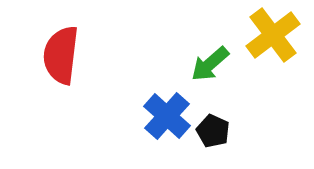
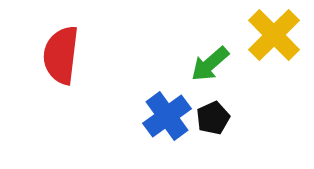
yellow cross: moved 1 px right; rotated 8 degrees counterclockwise
blue cross: rotated 12 degrees clockwise
black pentagon: moved 13 px up; rotated 24 degrees clockwise
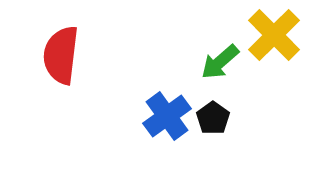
green arrow: moved 10 px right, 2 px up
black pentagon: rotated 12 degrees counterclockwise
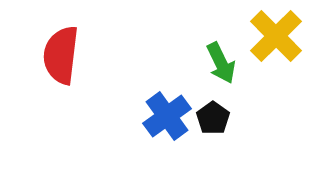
yellow cross: moved 2 px right, 1 px down
green arrow: moved 1 px right, 1 px down; rotated 75 degrees counterclockwise
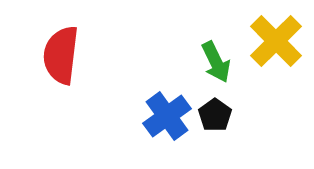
yellow cross: moved 5 px down
green arrow: moved 5 px left, 1 px up
black pentagon: moved 2 px right, 3 px up
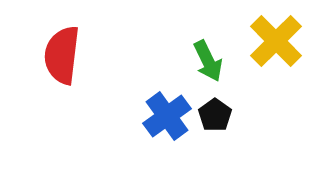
red semicircle: moved 1 px right
green arrow: moved 8 px left, 1 px up
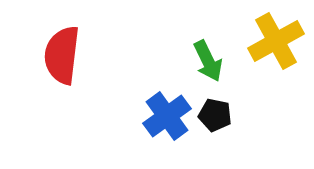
yellow cross: rotated 16 degrees clockwise
black pentagon: rotated 24 degrees counterclockwise
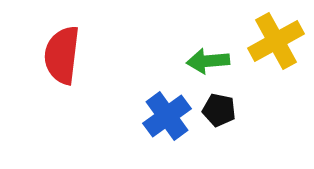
green arrow: rotated 111 degrees clockwise
black pentagon: moved 4 px right, 5 px up
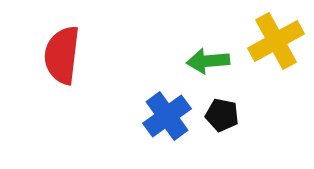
black pentagon: moved 3 px right, 5 px down
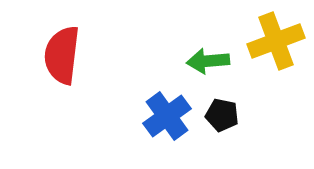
yellow cross: rotated 8 degrees clockwise
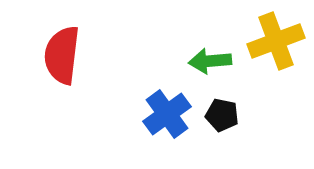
green arrow: moved 2 px right
blue cross: moved 2 px up
